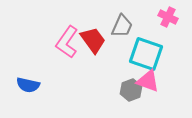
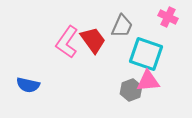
pink triangle: rotated 25 degrees counterclockwise
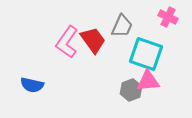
blue semicircle: moved 4 px right
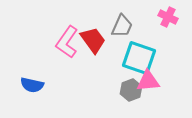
cyan square: moved 7 px left, 4 px down
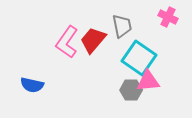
gray trapezoid: rotated 35 degrees counterclockwise
red trapezoid: rotated 104 degrees counterclockwise
cyan square: rotated 16 degrees clockwise
gray hexagon: rotated 20 degrees clockwise
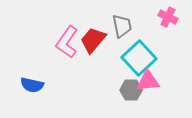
cyan square: rotated 12 degrees clockwise
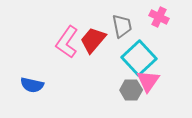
pink cross: moved 9 px left
pink triangle: rotated 50 degrees counterclockwise
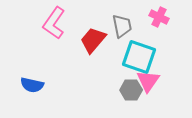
pink L-shape: moved 13 px left, 19 px up
cyan square: moved 1 px up; rotated 28 degrees counterclockwise
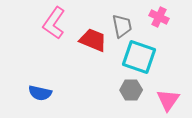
red trapezoid: rotated 72 degrees clockwise
pink triangle: moved 20 px right, 19 px down
blue semicircle: moved 8 px right, 8 px down
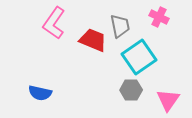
gray trapezoid: moved 2 px left
cyan square: rotated 36 degrees clockwise
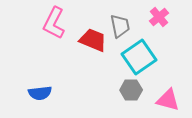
pink cross: rotated 24 degrees clockwise
pink L-shape: rotated 8 degrees counterclockwise
blue semicircle: rotated 20 degrees counterclockwise
pink triangle: rotated 50 degrees counterclockwise
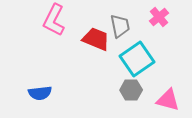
pink L-shape: moved 3 px up
red trapezoid: moved 3 px right, 1 px up
cyan square: moved 2 px left, 2 px down
